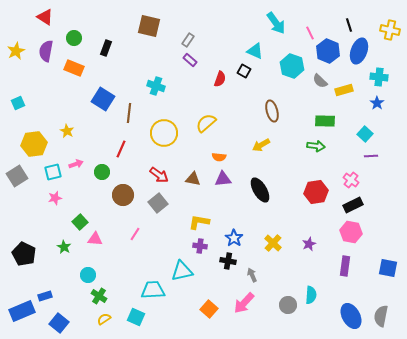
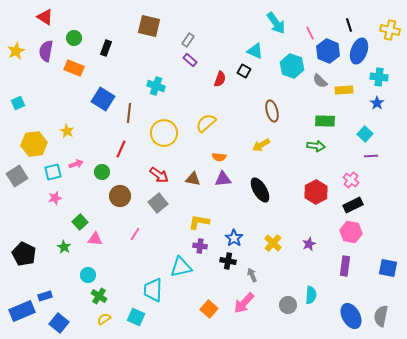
yellow rectangle at (344, 90): rotated 12 degrees clockwise
red hexagon at (316, 192): rotated 20 degrees counterclockwise
brown circle at (123, 195): moved 3 px left, 1 px down
cyan triangle at (182, 271): moved 1 px left, 4 px up
cyan trapezoid at (153, 290): rotated 85 degrees counterclockwise
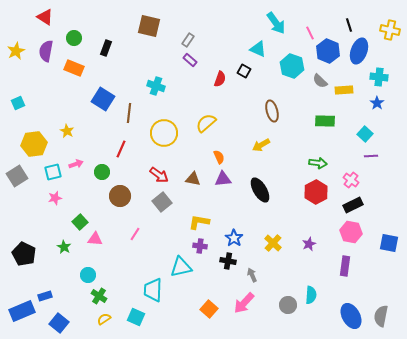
cyan triangle at (255, 51): moved 3 px right, 2 px up
green arrow at (316, 146): moved 2 px right, 17 px down
orange semicircle at (219, 157): rotated 120 degrees counterclockwise
gray square at (158, 203): moved 4 px right, 1 px up
blue square at (388, 268): moved 1 px right, 25 px up
